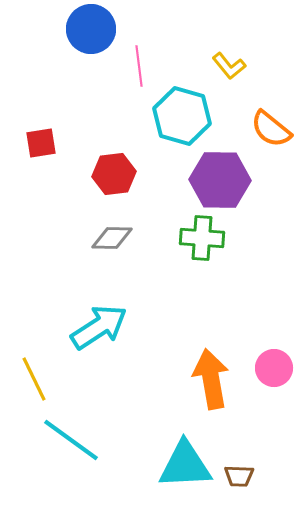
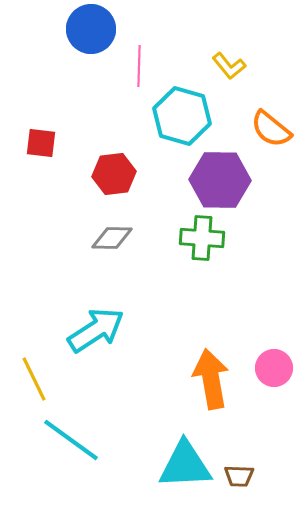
pink line: rotated 9 degrees clockwise
red square: rotated 16 degrees clockwise
cyan arrow: moved 3 px left, 3 px down
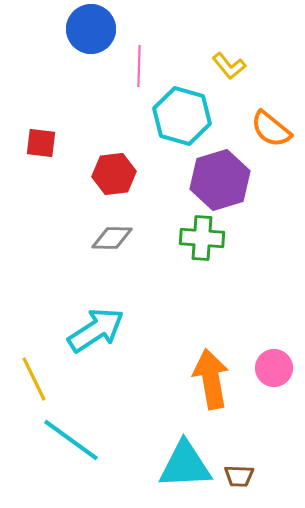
purple hexagon: rotated 18 degrees counterclockwise
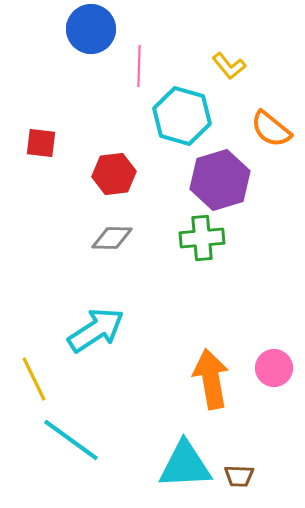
green cross: rotated 9 degrees counterclockwise
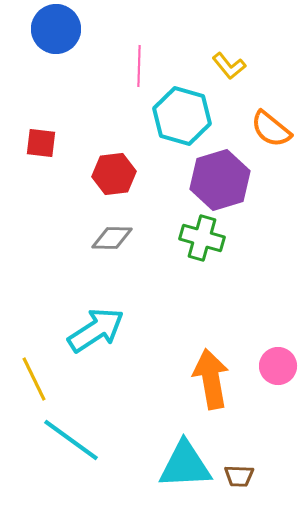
blue circle: moved 35 px left
green cross: rotated 21 degrees clockwise
pink circle: moved 4 px right, 2 px up
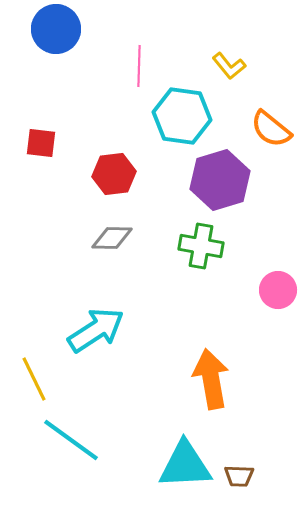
cyan hexagon: rotated 8 degrees counterclockwise
green cross: moved 1 px left, 8 px down; rotated 6 degrees counterclockwise
pink circle: moved 76 px up
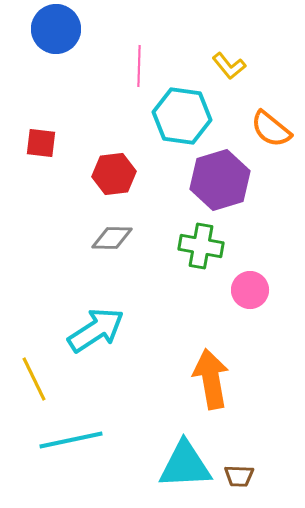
pink circle: moved 28 px left
cyan line: rotated 48 degrees counterclockwise
